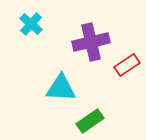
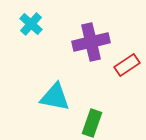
cyan triangle: moved 6 px left, 9 px down; rotated 8 degrees clockwise
green rectangle: moved 2 px right, 2 px down; rotated 36 degrees counterclockwise
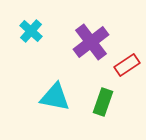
cyan cross: moved 7 px down
purple cross: rotated 24 degrees counterclockwise
green rectangle: moved 11 px right, 21 px up
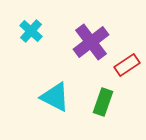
cyan triangle: rotated 16 degrees clockwise
